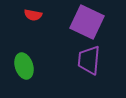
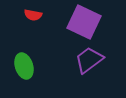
purple square: moved 3 px left
purple trapezoid: rotated 48 degrees clockwise
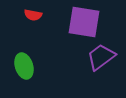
purple square: rotated 16 degrees counterclockwise
purple trapezoid: moved 12 px right, 3 px up
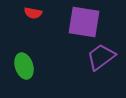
red semicircle: moved 2 px up
